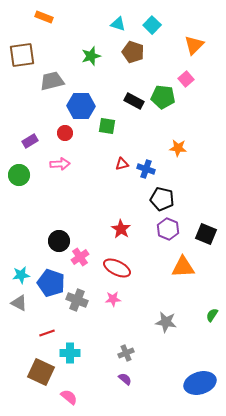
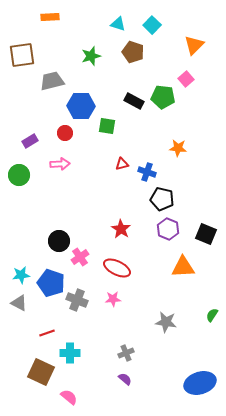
orange rectangle at (44, 17): moved 6 px right; rotated 24 degrees counterclockwise
blue cross at (146, 169): moved 1 px right, 3 px down
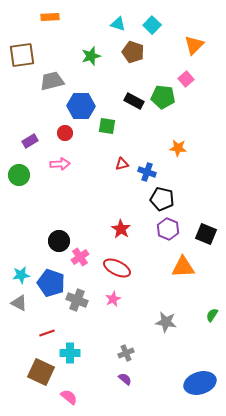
pink star at (113, 299): rotated 21 degrees counterclockwise
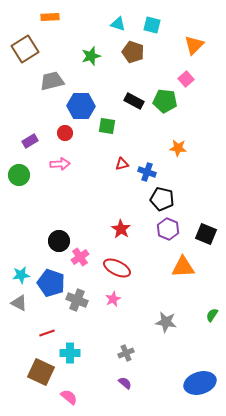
cyan square at (152, 25): rotated 30 degrees counterclockwise
brown square at (22, 55): moved 3 px right, 6 px up; rotated 24 degrees counterclockwise
green pentagon at (163, 97): moved 2 px right, 4 px down
purple semicircle at (125, 379): moved 4 px down
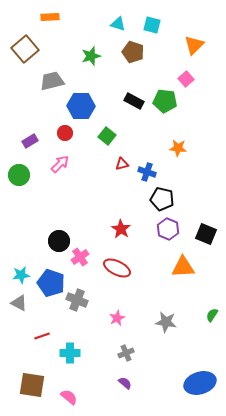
brown square at (25, 49): rotated 8 degrees counterclockwise
green square at (107, 126): moved 10 px down; rotated 30 degrees clockwise
pink arrow at (60, 164): rotated 42 degrees counterclockwise
pink star at (113, 299): moved 4 px right, 19 px down
red line at (47, 333): moved 5 px left, 3 px down
brown square at (41, 372): moved 9 px left, 13 px down; rotated 16 degrees counterclockwise
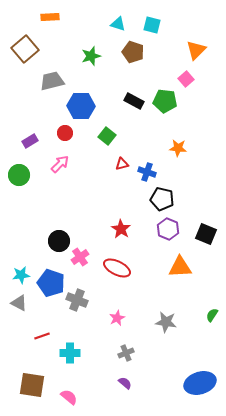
orange triangle at (194, 45): moved 2 px right, 5 px down
orange triangle at (183, 267): moved 3 px left
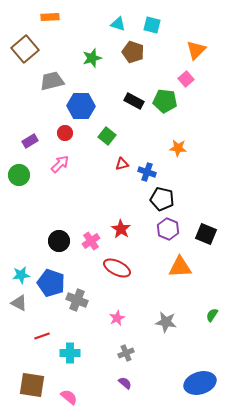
green star at (91, 56): moved 1 px right, 2 px down
pink cross at (80, 257): moved 11 px right, 16 px up
